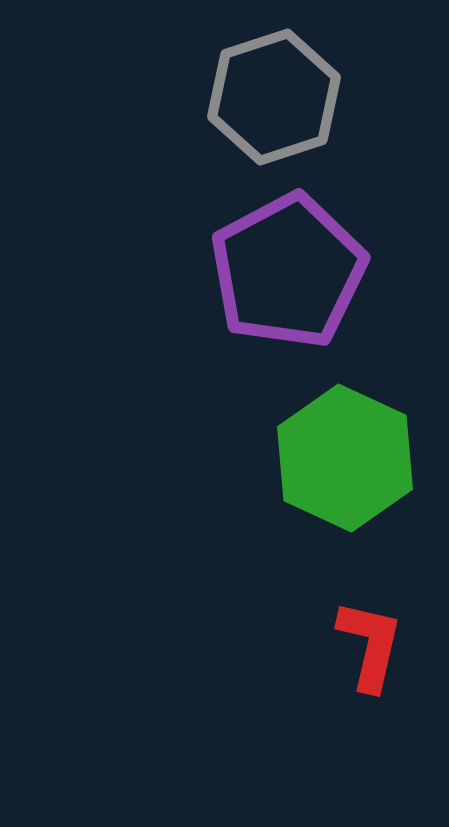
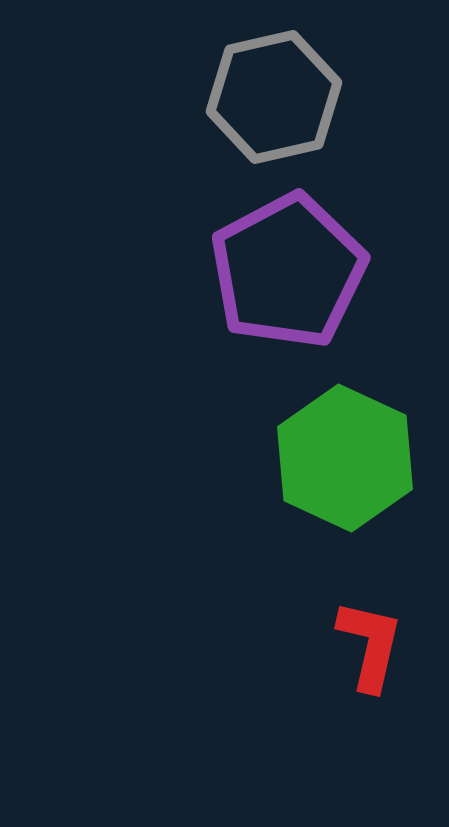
gray hexagon: rotated 5 degrees clockwise
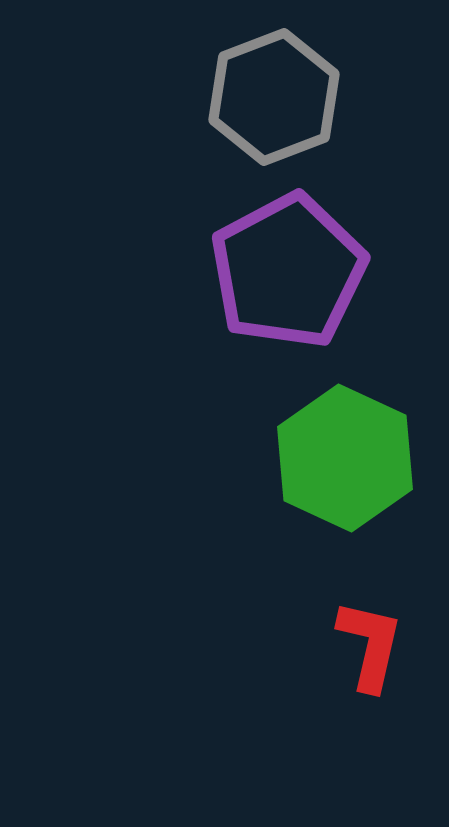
gray hexagon: rotated 8 degrees counterclockwise
